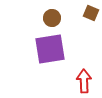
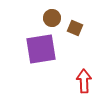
brown square: moved 16 px left, 15 px down
purple square: moved 9 px left
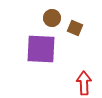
purple square: rotated 12 degrees clockwise
red arrow: moved 2 px down
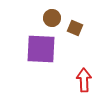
red arrow: moved 3 px up
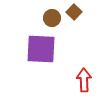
brown square: moved 1 px left, 16 px up; rotated 21 degrees clockwise
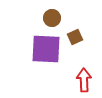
brown square: moved 1 px right, 25 px down; rotated 21 degrees clockwise
purple square: moved 5 px right
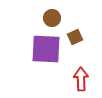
red arrow: moved 3 px left, 1 px up
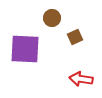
purple square: moved 21 px left
red arrow: rotated 80 degrees counterclockwise
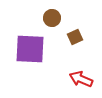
purple square: moved 5 px right
red arrow: rotated 15 degrees clockwise
